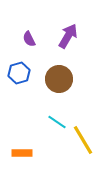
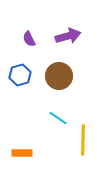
purple arrow: rotated 45 degrees clockwise
blue hexagon: moved 1 px right, 2 px down
brown circle: moved 3 px up
cyan line: moved 1 px right, 4 px up
yellow line: rotated 32 degrees clockwise
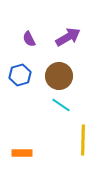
purple arrow: moved 1 px down; rotated 15 degrees counterclockwise
cyan line: moved 3 px right, 13 px up
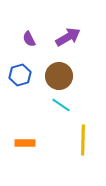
orange rectangle: moved 3 px right, 10 px up
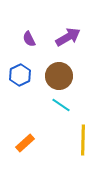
blue hexagon: rotated 10 degrees counterclockwise
orange rectangle: rotated 42 degrees counterclockwise
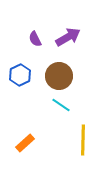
purple semicircle: moved 6 px right
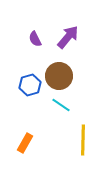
purple arrow: rotated 20 degrees counterclockwise
blue hexagon: moved 10 px right, 10 px down; rotated 10 degrees clockwise
orange rectangle: rotated 18 degrees counterclockwise
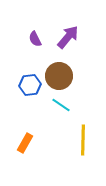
blue hexagon: rotated 10 degrees clockwise
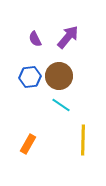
blue hexagon: moved 8 px up
orange rectangle: moved 3 px right, 1 px down
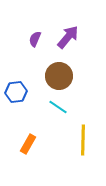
purple semicircle: rotated 49 degrees clockwise
blue hexagon: moved 14 px left, 15 px down
cyan line: moved 3 px left, 2 px down
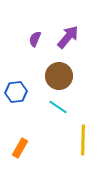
orange rectangle: moved 8 px left, 4 px down
